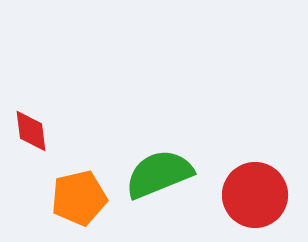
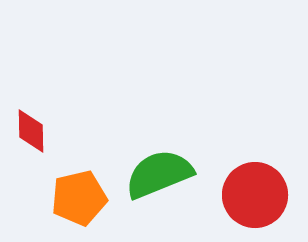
red diamond: rotated 6 degrees clockwise
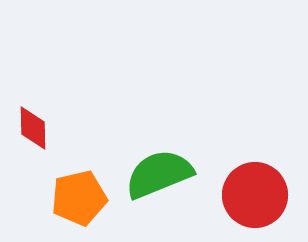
red diamond: moved 2 px right, 3 px up
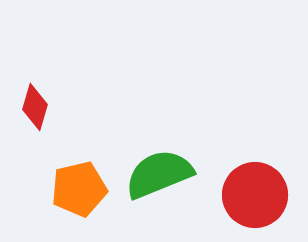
red diamond: moved 2 px right, 21 px up; rotated 18 degrees clockwise
orange pentagon: moved 9 px up
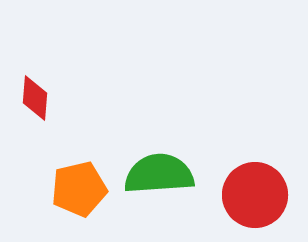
red diamond: moved 9 px up; rotated 12 degrees counterclockwise
green semicircle: rotated 18 degrees clockwise
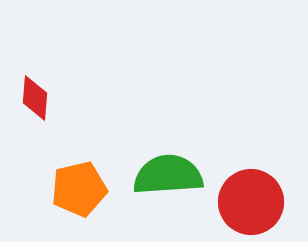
green semicircle: moved 9 px right, 1 px down
red circle: moved 4 px left, 7 px down
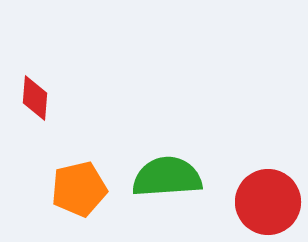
green semicircle: moved 1 px left, 2 px down
red circle: moved 17 px right
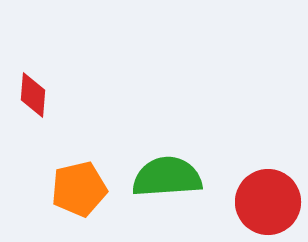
red diamond: moved 2 px left, 3 px up
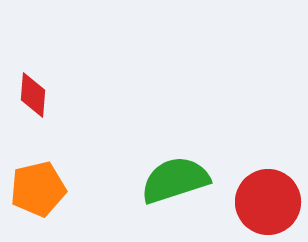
green semicircle: moved 8 px right, 3 px down; rotated 14 degrees counterclockwise
orange pentagon: moved 41 px left
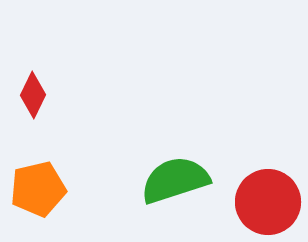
red diamond: rotated 21 degrees clockwise
